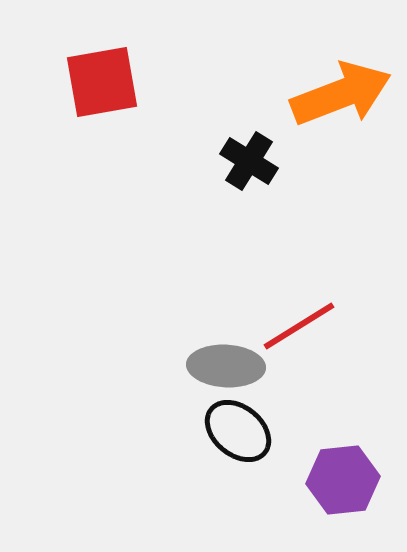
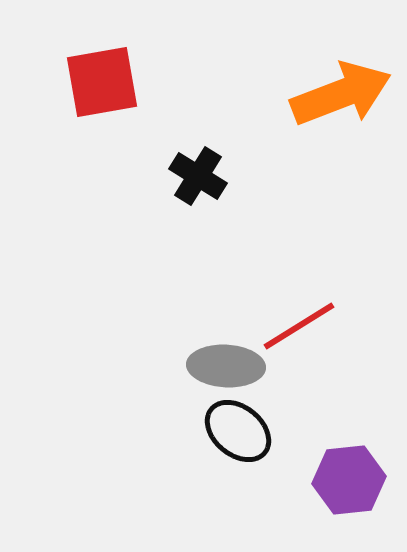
black cross: moved 51 px left, 15 px down
purple hexagon: moved 6 px right
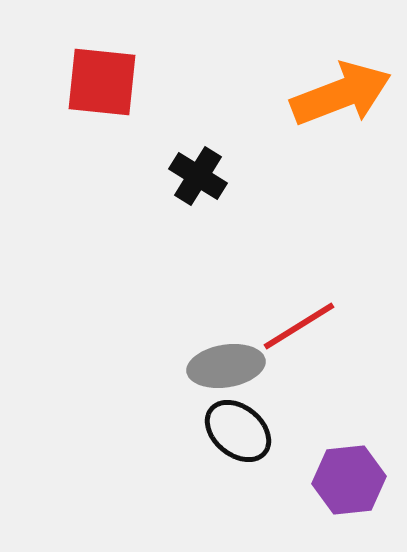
red square: rotated 16 degrees clockwise
gray ellipse: rotated 12 degrees counterclockwise
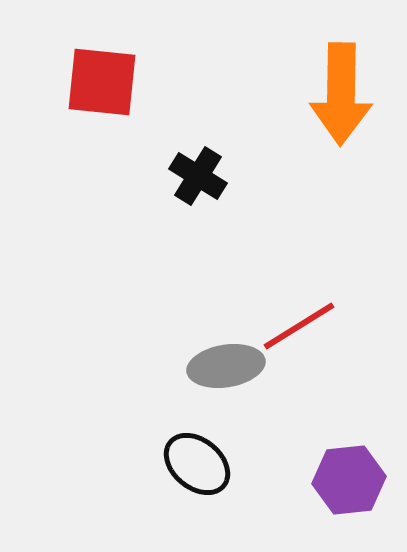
orange arrow: rotated 112 degrees clockwise
black ellipse: moved 41 px left, 33 px down
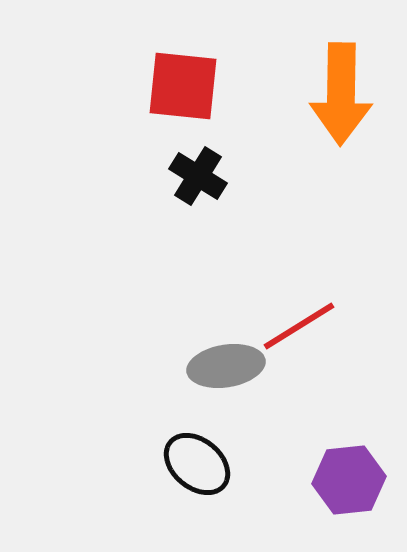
red square: moved 81 px right, 4 px down
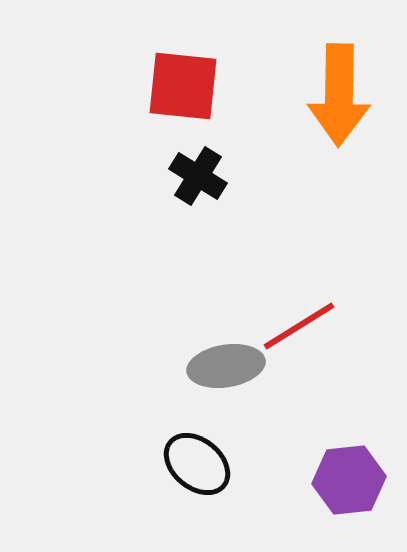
orange arrow: moved 2 px left, 1 px down
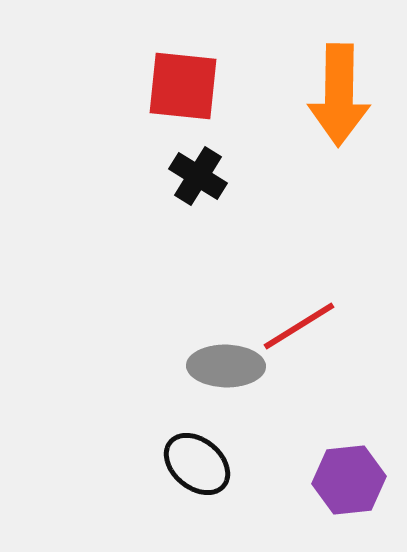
gray ellipse: rotated 10 degrees clockwise
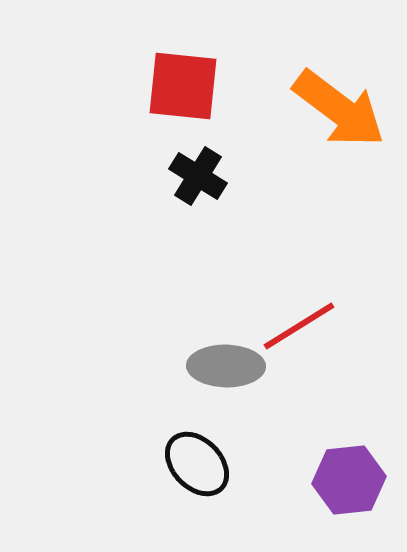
orange arrow: moved 14 px down; rotated 54 degrees counterclockwise
black ellipse: rotated 6 degrees clockwise
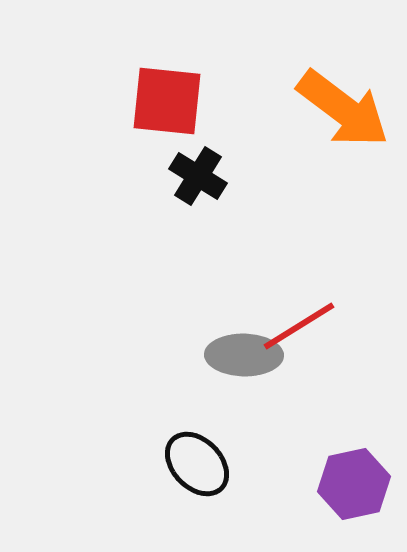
red square: moved 16 px left, 15 px down
orange arrow: moved 4 px right
gray ellipse: moved 18 px right, 11 px up
purple hexagon: moved 5 px right, 4 px down; rotated 6 degrees counterclockwise
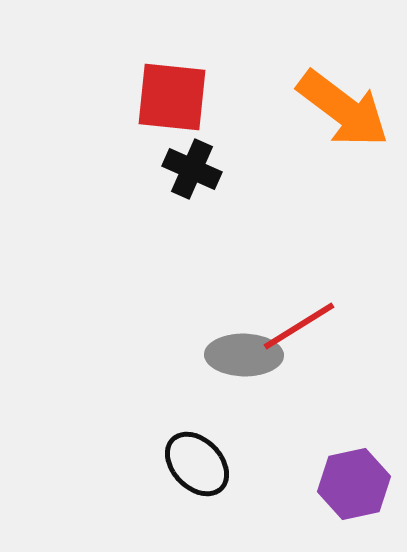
red square: moved 5 px right, 4 px up
black cross: moved 6 px left, 7 px up; rotated 8 degrees counterclockwise
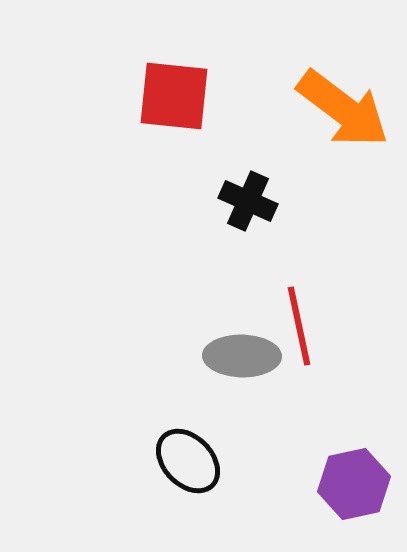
red square: moved 2 px right, 1 px up
black cross: moved 56 px right, 32 px down
red line: rotated 70 degrees counterclockwise
gray ellipse: moved 2 px left, 1 px down
black ellipse: moved 9 px left, 3 px up
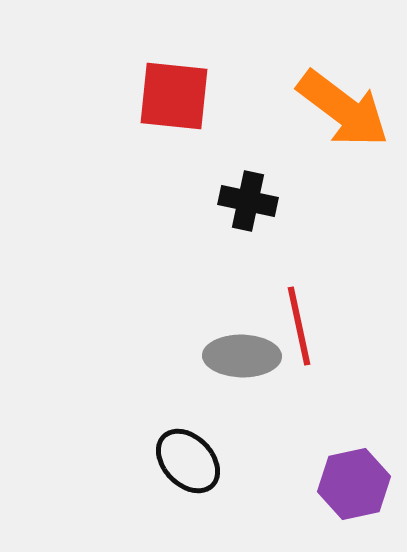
black cross: rotated 12 degrees counterclockwise
